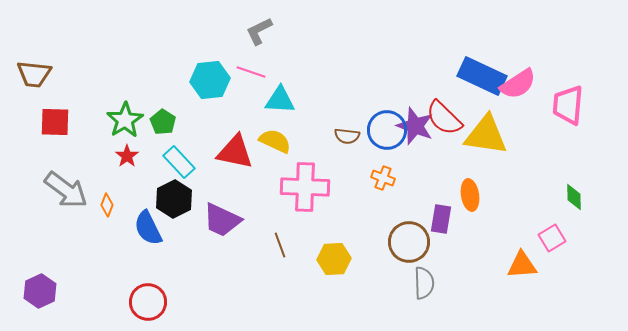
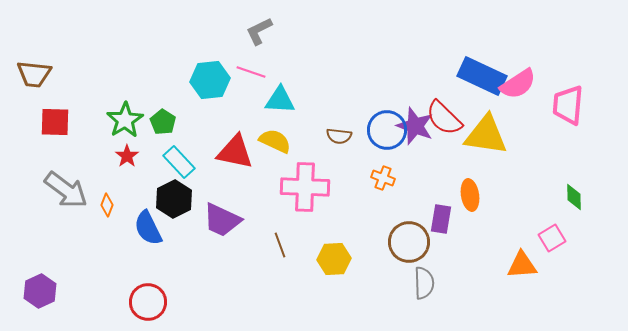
brown semicircle: moved 8 px left
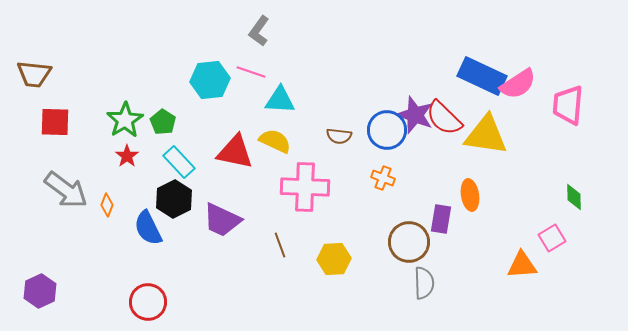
gray L-shape: rotated 28 degrees counterclockwise
purple star: moved 11 px up
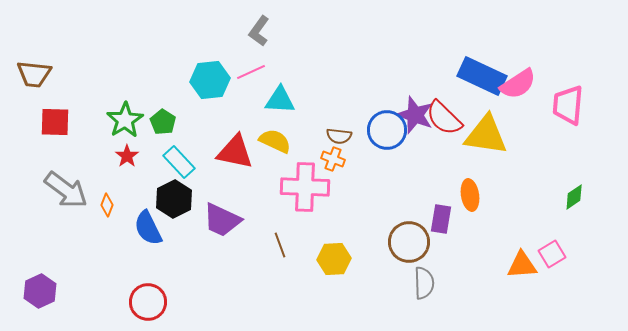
pink line: rotated 44 degrees counterclockwise
orange cross: moved 50 px left, 19 px up
green diamond: rotated 56 degrees clockwise
pink square: moved 16 px down
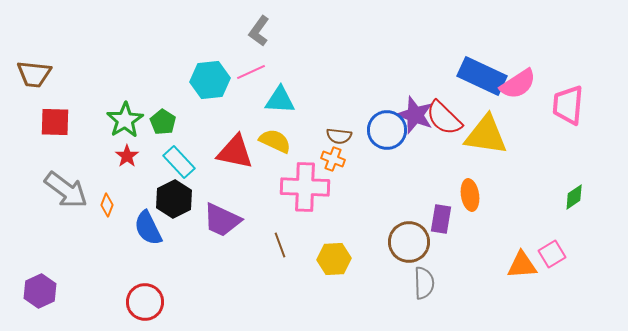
red circle: moved 3 px left
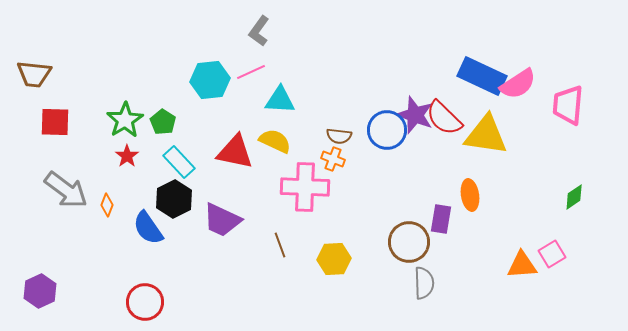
blue semicircle: rotated 9 degrees counterclockwise
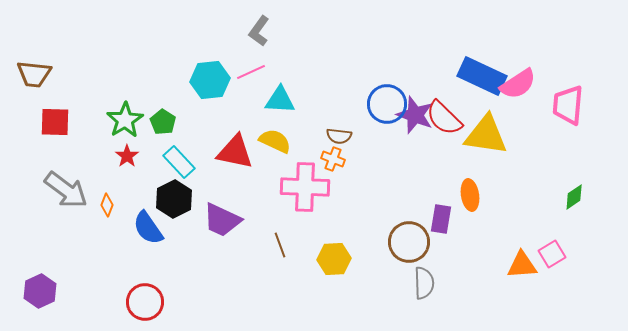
blue circle: moved 26 px up
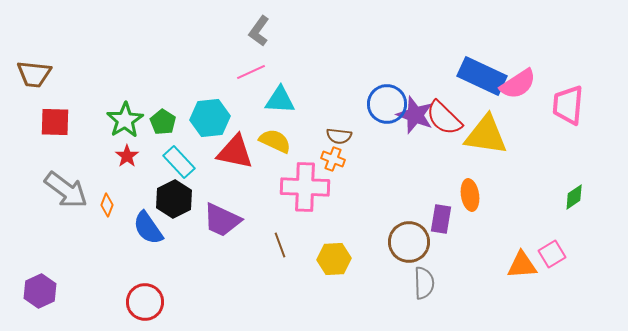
cyan hexagon: moved 38 px down
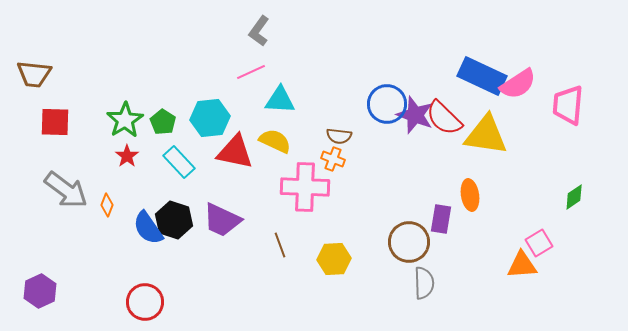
black hexagon: moved 21 px down; rotated 15 degrees counterclockwise
pink square: moved 13 px left, 11 px up
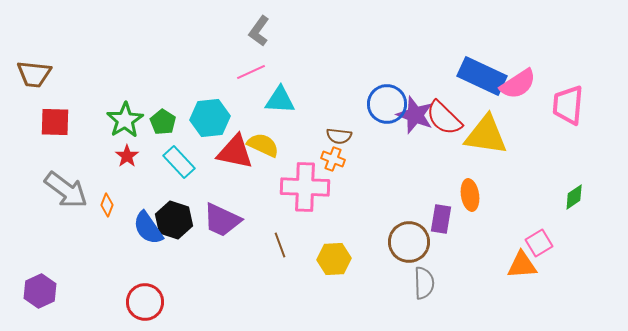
yellow semicircle: moved 12 px left, 4 px down
